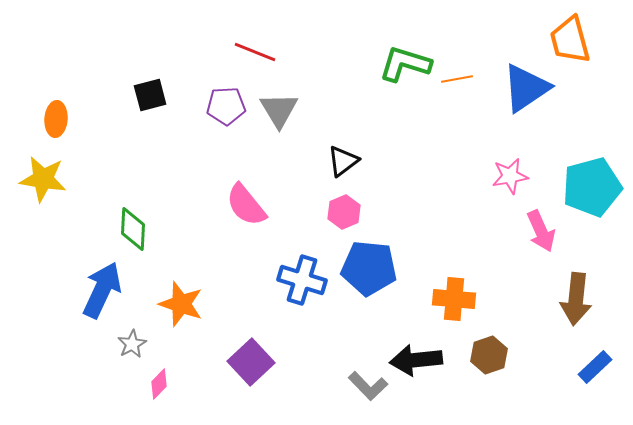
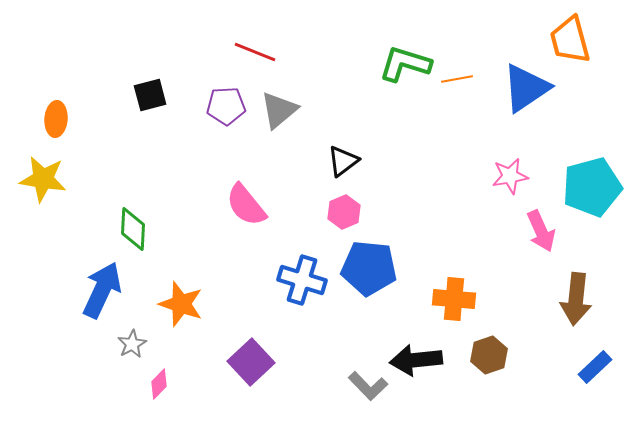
gray triangle: rotated 21 degrees clockwise
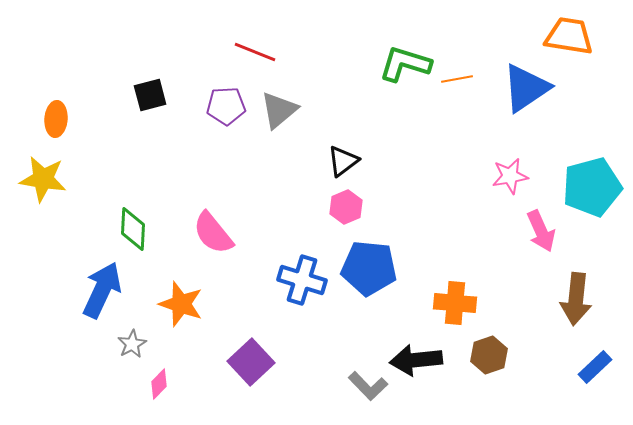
orange trapezoid: moved 1 px left, 4 px up; rotated 114 degrees clockwise
pink semicircle: moved 33 px left, 28 px down
pink hexagon: moved 2 px right, 5 px up
orange cross: moved 1 px right, 4 px down
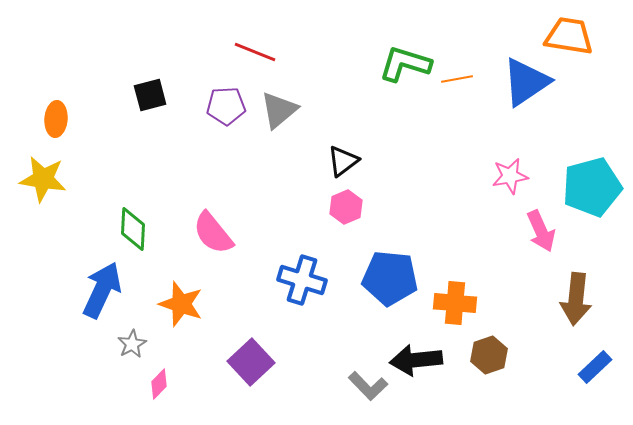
blue triangle: moved 6 px up
blue pentagon: moved 21 px right, 10 px down
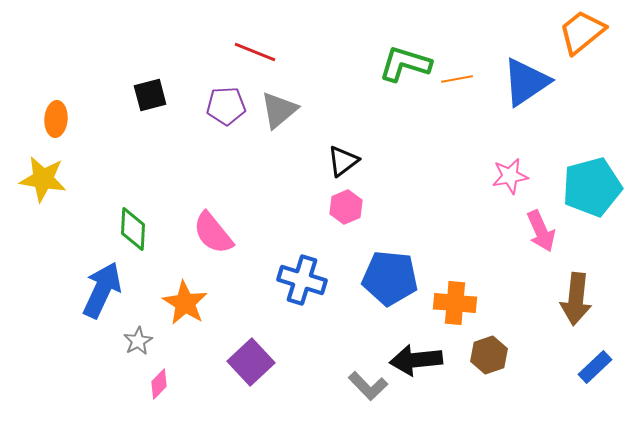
orange trapezoid: moved 13 px right, 4 px up; rotated 48 degrees counterclockwise
orange star: moved 4 px right, 1 px up; rotated 12 degrees clockwise
gray star: moved 6 px right, 3 px up
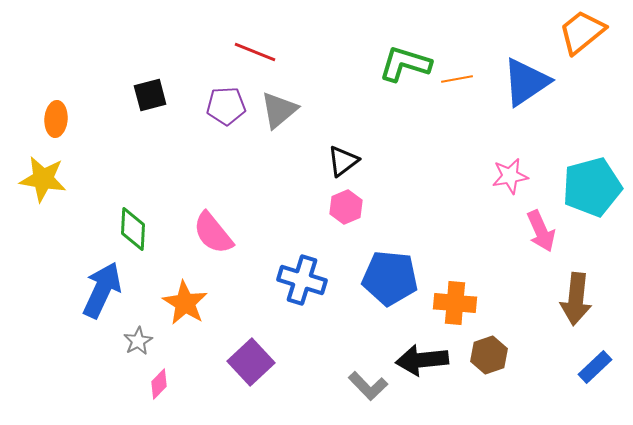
black arrow: moved 6 px right
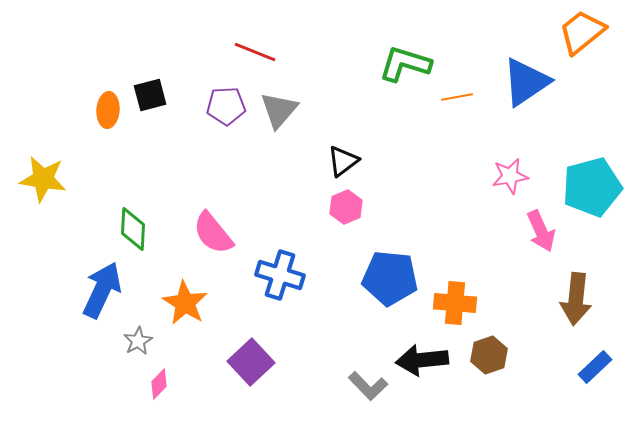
orange line: moved 18 px down
gray triangle: rotated 9 degrees counterclockwise
orange ellipse: moved 52 px right, 9 px up
blue cross: moved 22 px left, 5 px up
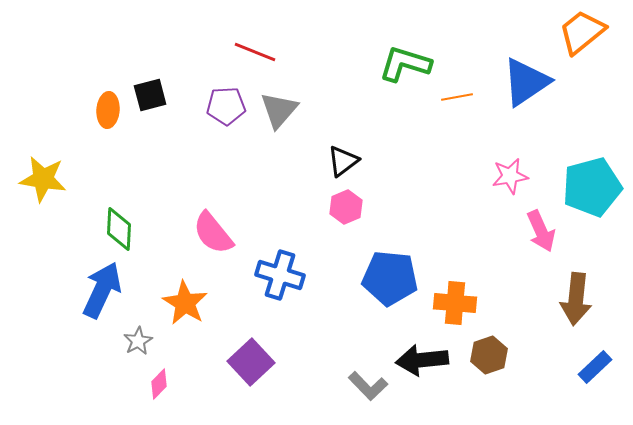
green diamond: moved 14 px left
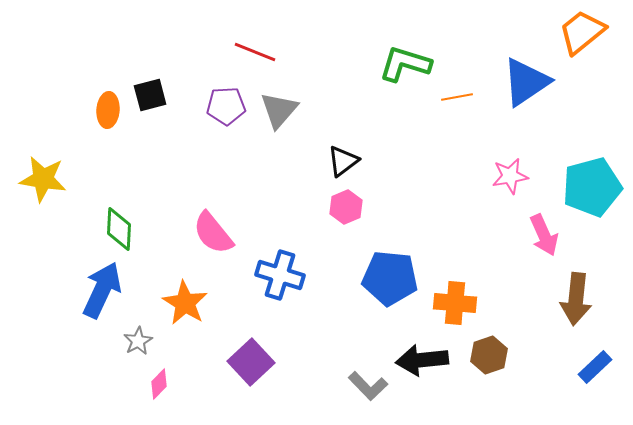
pink arrow: moved 3 px right, 4 px down
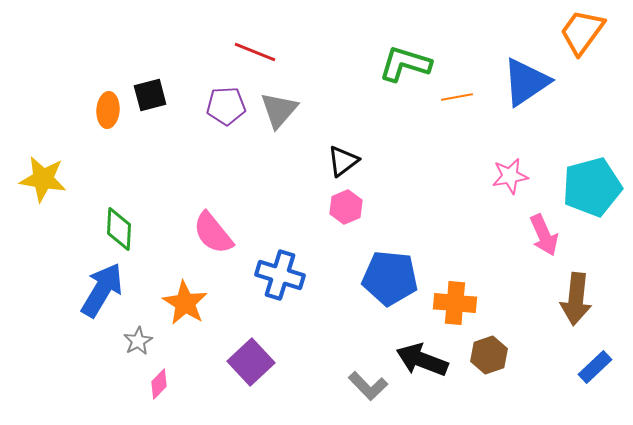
orange trapezoid: rotated 15 degrees counterclockwise
blue arrow: rotated 6 degrees clockwise
black arrow: rotated 27 degrees clockwise
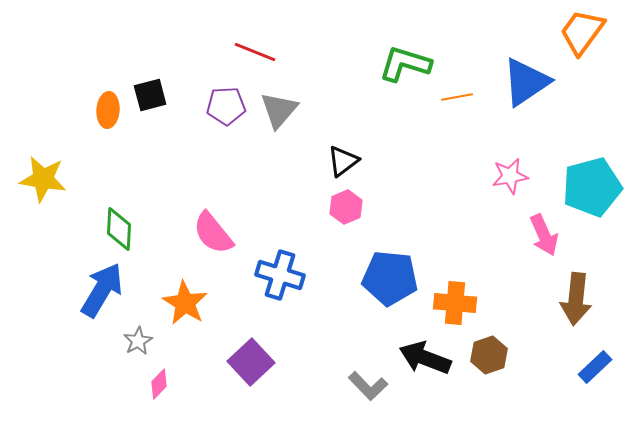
black arrow: moved 3 px right, 2 px up
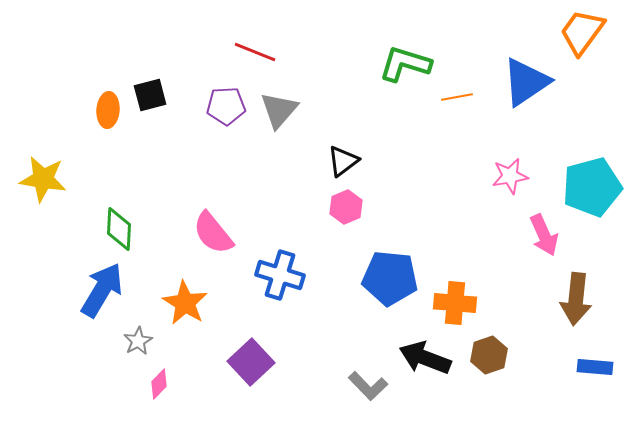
blue rectangle: rotated 48 degrees clockwise
